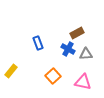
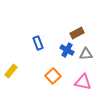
blue cross: moved 1 px left, 1 px down
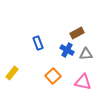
yellow rectangle: moved 1 px right, 2 px down
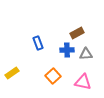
blue cross: rotated 32 degrees counterclockwise
yellow rectangle: rotated 16 degrees clockwise
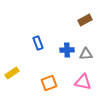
brown rectangle: moved 8 px right, 13 px up
orange square: moved 4 px left, 7 px down; rotated 21 degrees clockwise
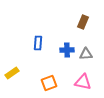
brown rectangle: moved 2 px left, 2 px down; rotated 40 degrees counterclockwise
blue rectangle: rotated 24 degrees clockwise
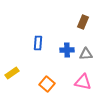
orange square: moved 2 px left, 1 px down; rotated 28 degrees counterclockwise
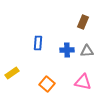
gray triangle: moved 1 px right, 3 px up
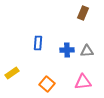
brown rectangle: moved 9 px up
pink triangle: rotated 18 degrees counterclockwise
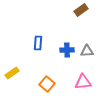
brown rectangle: moved 2 px left, 3 px up; rotated 32 degrees clockwise
